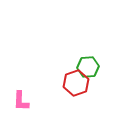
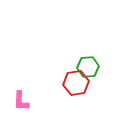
red hexagon: rotated 10 degrees clockwise
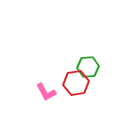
pink L-shape: moved 25 px right, 9 px up; rotated 30 degrees counterclockwise
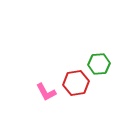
green hexagon: moved 11 px right, 3 px up
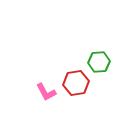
green hexagon: moved 2 px up
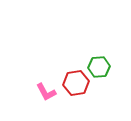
green hexagon: moved 5 px down
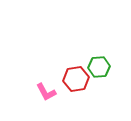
red hexagon: moved 4 px up
